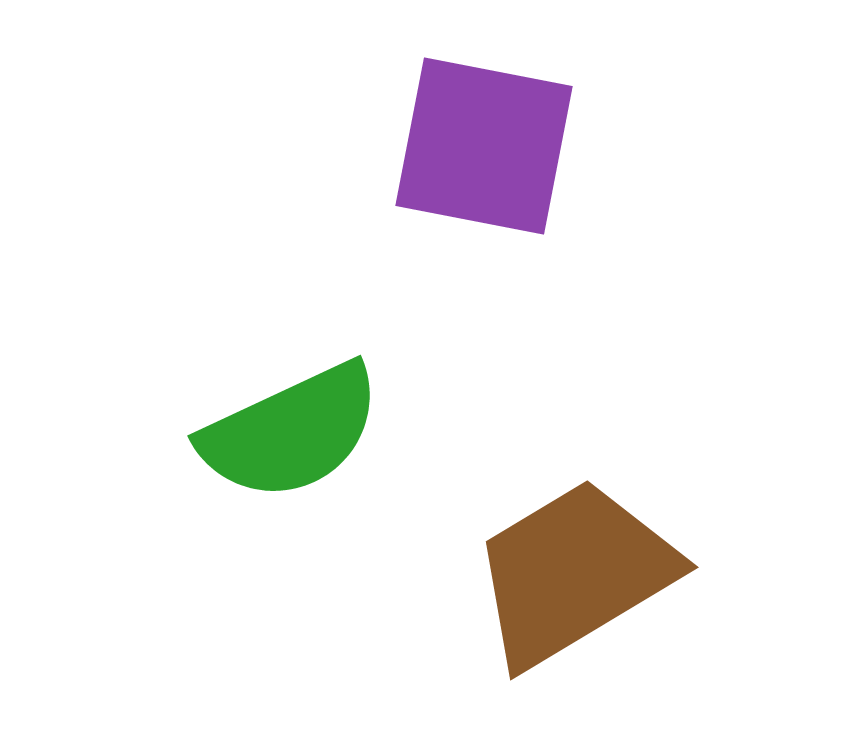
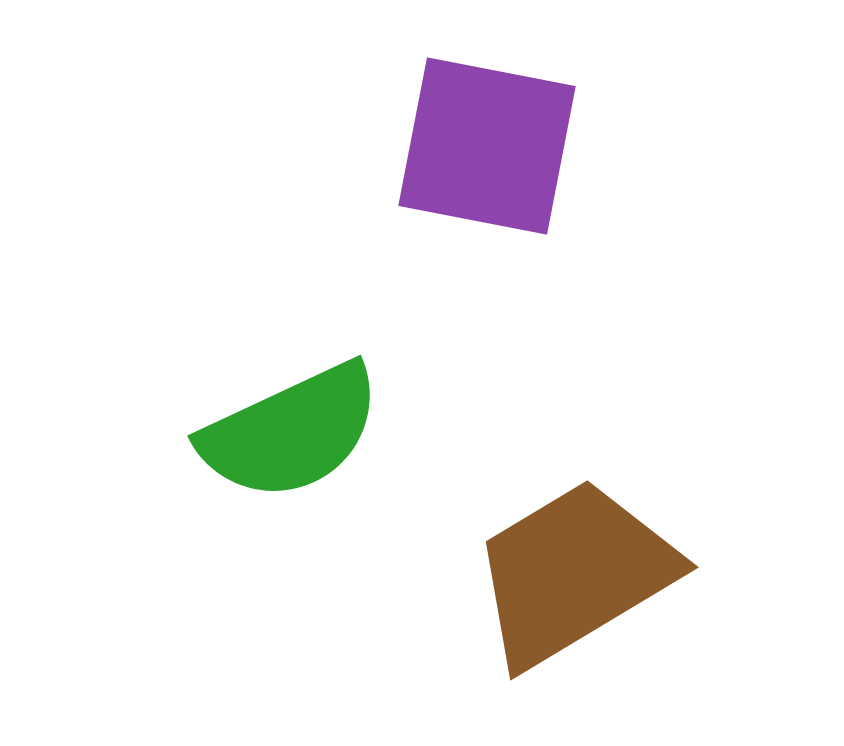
purple square: moved 3 px right
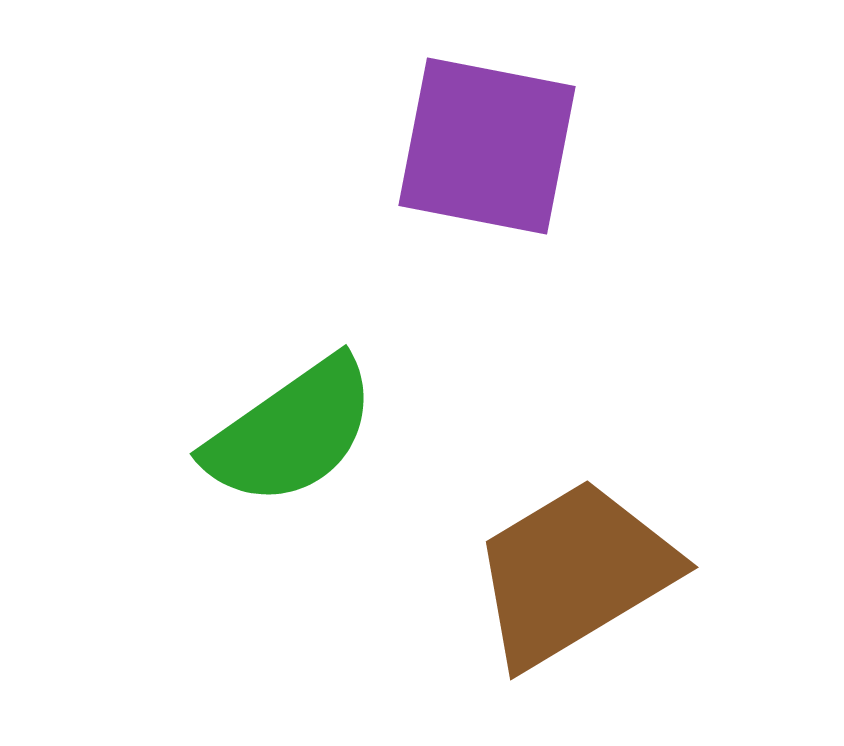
green semicircle: rotated 10 degrees counterclockwise
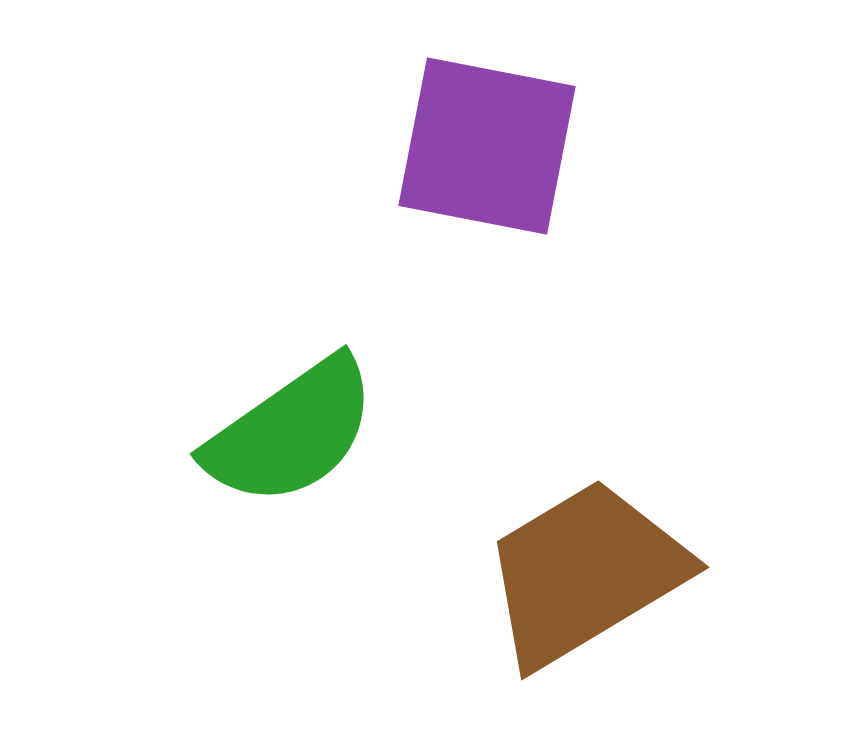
brown trapezoid: moved 11 px right
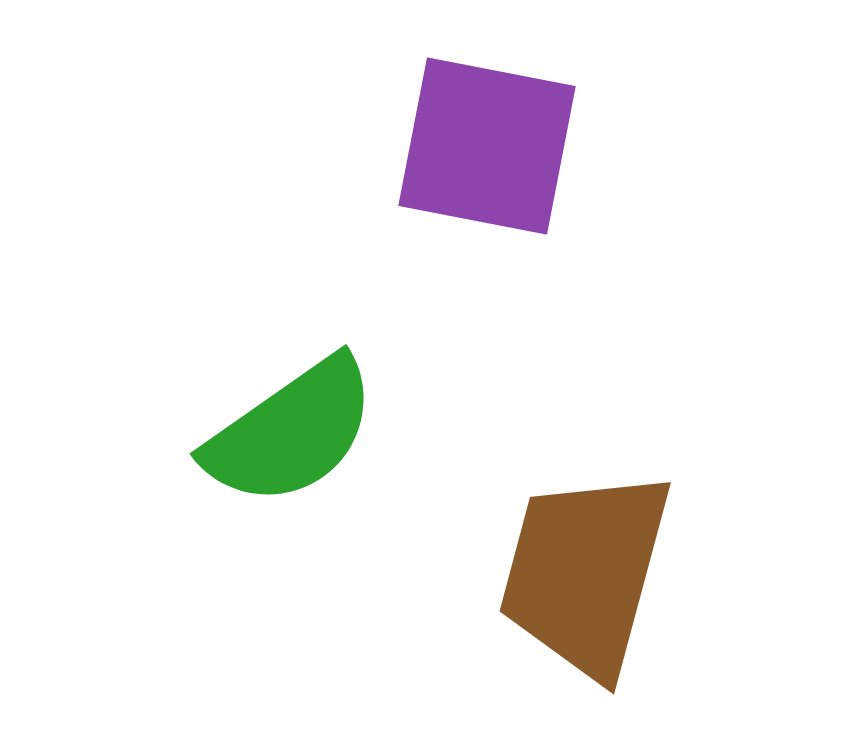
brown trapezoid: rotated 44 degrees counterclockwise
